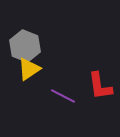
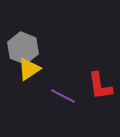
gray hexagon: moved 2 px left, 2 px down
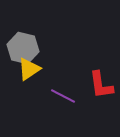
gray hexagon: rotated 8 degrees counterclockwise
red L-shape: moved 1 px right, 1 px up
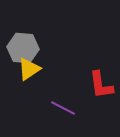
gray hexagon: rotated 8 degrees counterclockwise
purple line: moved 12 px down
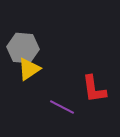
red L-shape: moved 7 px left, 4 px down
purple line: moved 1 px left, 1 px up
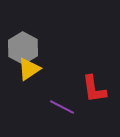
gray hexagon: rotated 24 degrees clockwise
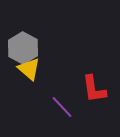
yellow triangle: rotated 45 degrees counterclockwise
purple line: rotated 20 degrees clockwise
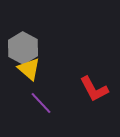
red L-shape: rotated 20 degrees counterclockwise
purple line: moved 21 px left, 4 px up
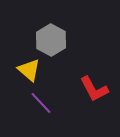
gray hexagon: moved 28 px right, 8 px up
yellow triangle: moved 1 px down
